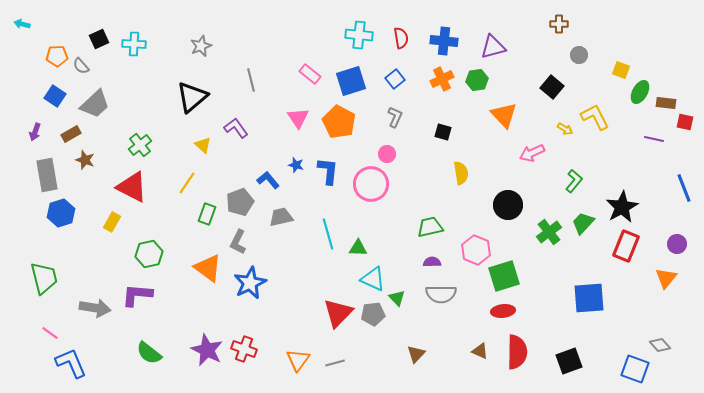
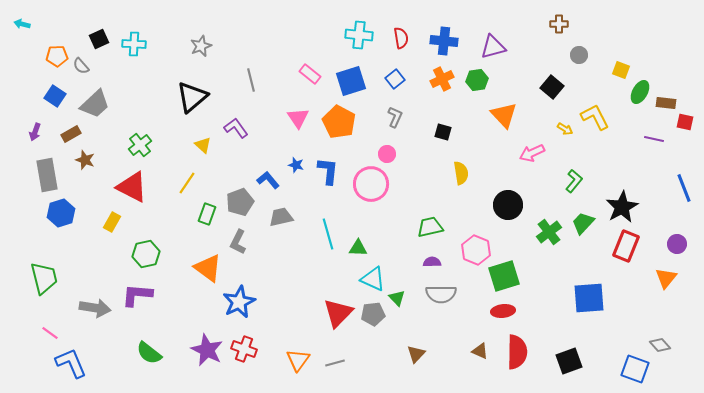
green hexagon at (149, 254): moved 3 px left
blue star at (250, 283): moved 11 px left, 19 px down
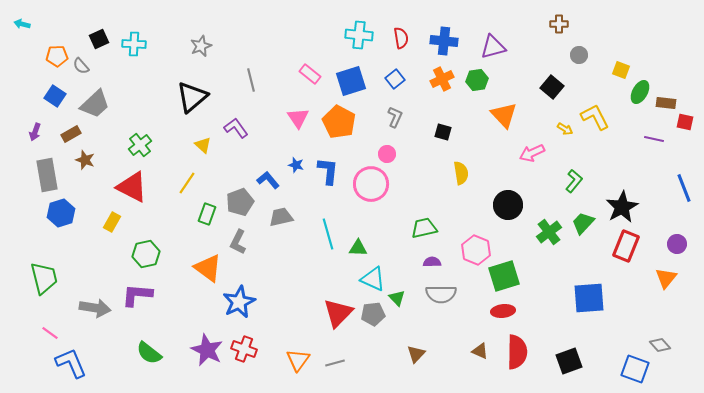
green trapezoid at (430, 227): moved 6 px left, 1 px down
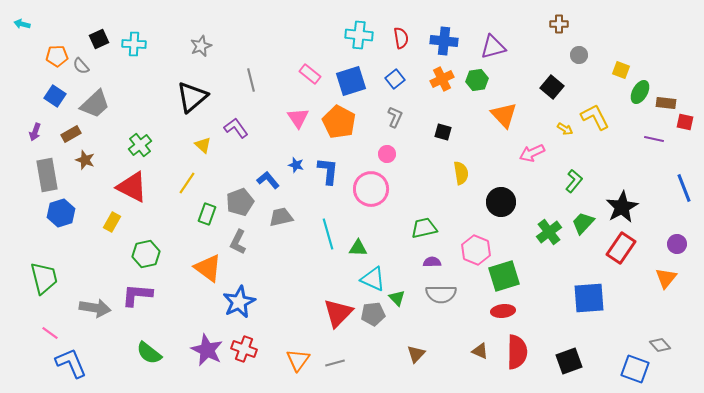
pink circle at (371, 184): moved 5 px down
black circle at (508, 205): moved 7 px left, 3 px up
red rectangle at (626, 246): moved 5 px left, 2 px down; rotated 12 degrees clockwise
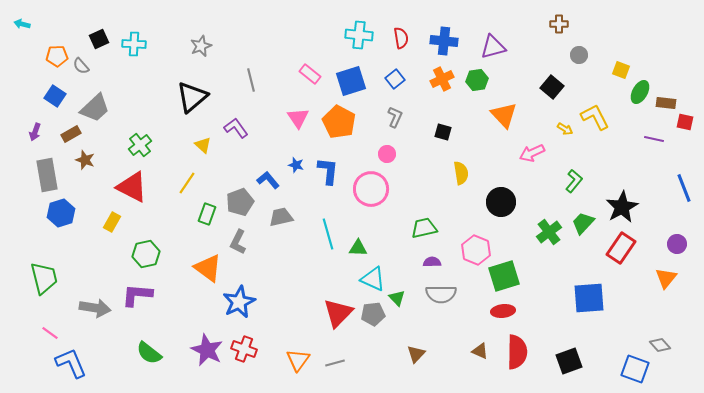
gray trapezoid at (95, 104): moved 4 px down
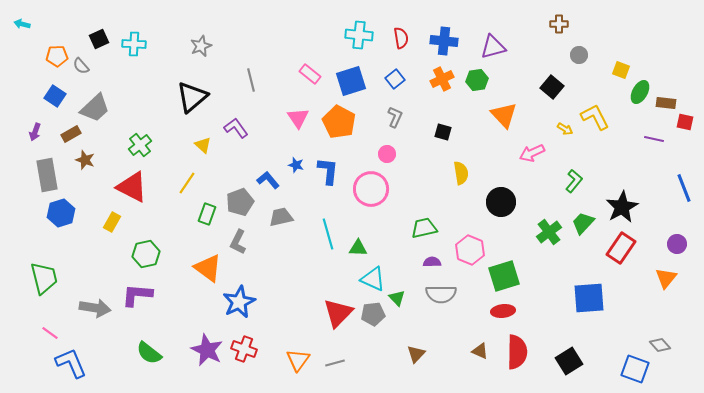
pink hexagon at (476, 250): moved 6 px left
black square at (569, 361): rotated 12 degrees counterclockwise
